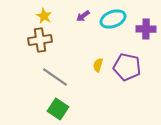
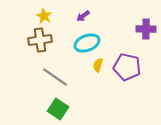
cyan ellipse: moved 26 px left, 24 px down
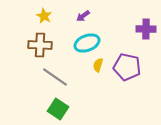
brown cross: moved 5 px down; rotated 10 degrees clockwise
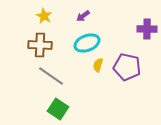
purple cross: moved 1 px right
gray line: moved 4 px left, 1 px up
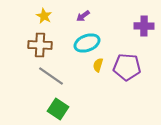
purple cross: moved 3 px left, 3 px up
purple pentagon: rotated 8 degrees counterclockwise
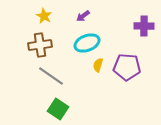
brown cross: rotated 10 degrees counterclockwise
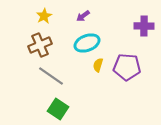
yellow star: rotated 14 degrees clockwise
brown cross: rotated 15 degrees counterclockwise
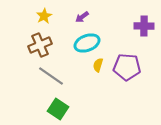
purple arrow: moved 1 px left, 1 px down
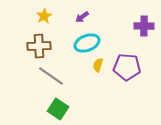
brown cross: moved 1 px left, 1 px down; rotated 20 degrees clockwise
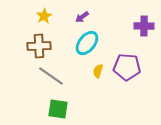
cyan ellipse: rotated 30 degrees counterclockwise
yellow semicircle: moved 6 px down
green square: rotated 25 degrees counterclockwise
